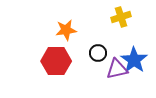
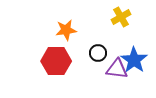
yellow cross: rotated 12 degrees counterclockwise
purple triangle: rotated 20 degrees clockwise
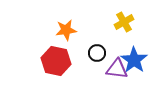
yellow cross: moved 3 px right, 5 px down
black circle: moved 1 px left
red hexagon: rotated 12 degrees clockwise
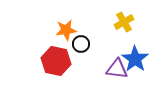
black circle: moved 16 px left, 9 px up
blue star: moved 1 px right, 1 px up
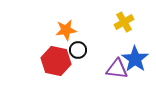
black circle: moved 3 px left, 6 px down
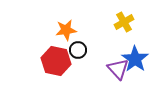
purple triangle: moved 1 px right; rotated 40 degrees clockwise
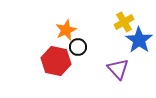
orange star: rotated 15 degrees counterclockwise
black circle: moved 3 px up
blue star: moved 4 px right, 19 px up
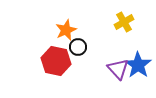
blue star: moved 1 px left, 25 px down
